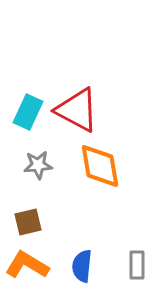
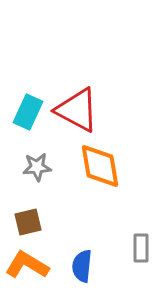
gray star: moved 1 px left, 2 px down
gray rectangle: moved 4 px right, 17 px up
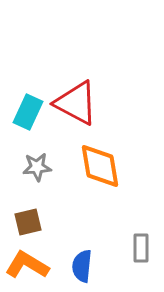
red triangle: moved 1 px left, 7 px up
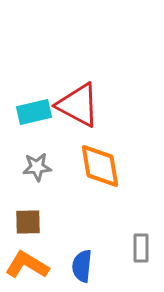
red triangle: moved 2 px right, 2 px down
cyan rectangle: moved 6 px right; rotated 52 degrees clockwise
brown square: rotated 12 degrees clockwise
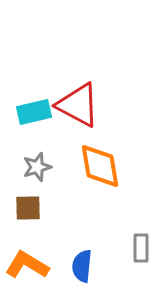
gray star: rotated 12 degrees counterclockwise
brown square: moved 14 px up
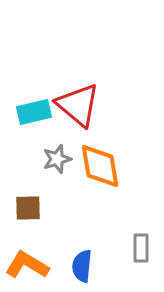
red triangle: rotated 12 degrees clockwise
gray star: moved 20 px right, 8 px up
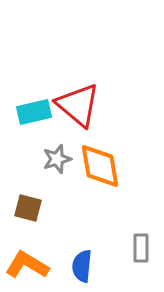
brown square: rotated 16 degrees clockwise
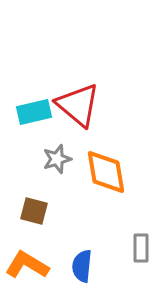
orange diamond: moved 6 px right, 6 px down
brown square: moved 6 px right, 3 px down
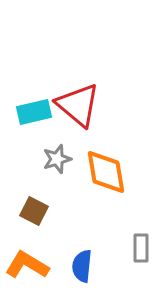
brown square: rotated 12 degrees clockwise
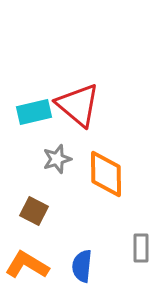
orange diamond: moved 2 px down; rotated 9 degrees clockwise
